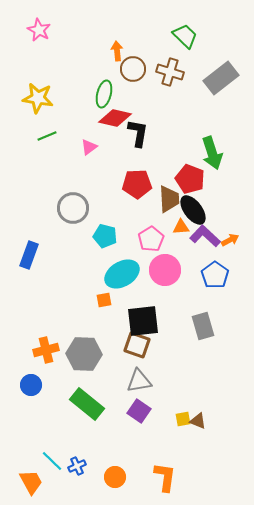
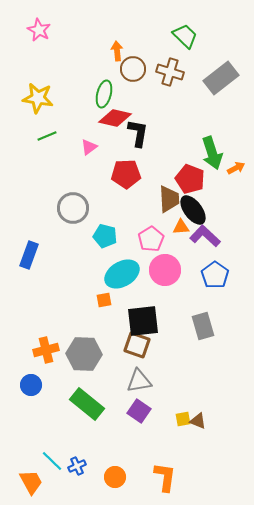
red pentagon at (137, 184): moved 11 px left, 10 px up
orange arrow at (230, 240): moved 6 px right, 72 px up
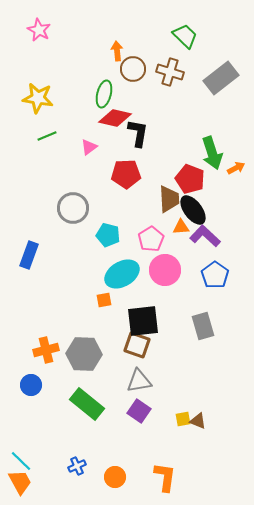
cyan pentagon at (105, 236): moved 3 px right, 1 px up
cyan line at (52, 461): moved 31 px left
orange trapezoid at (31, 482): moved 11 px left
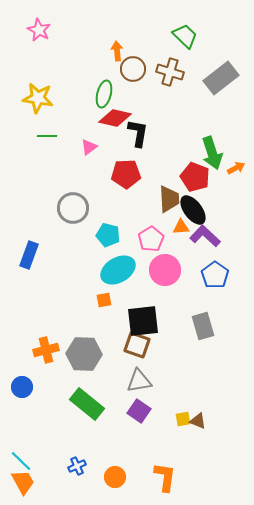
green line at (47, 136): rotated 24 degrees clockwise
red pentagon at (190, 179): moved 5 px right, 2 px up
cyan ellipse at (122, 274): moved 4 px left, 4 px up
blue circle at (31, 385): moved 9 px left, 2 px down
orange trapezoid at (20, 482): moved 3 px right
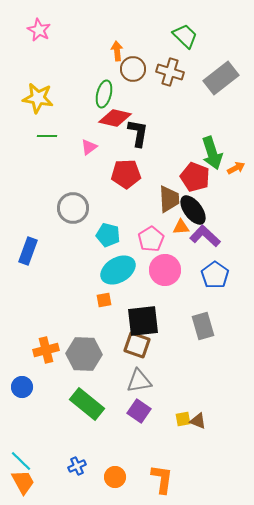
blue rectangle at (29, 255): moved 1 px left, 4 px up
orange L-shape at (165, 477): moved 3 px left, 2 px down
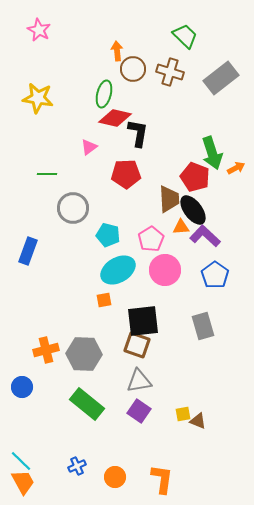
green line at (47, 136): moved 38 px down
yellow square at (183, 419): moved 5 px up
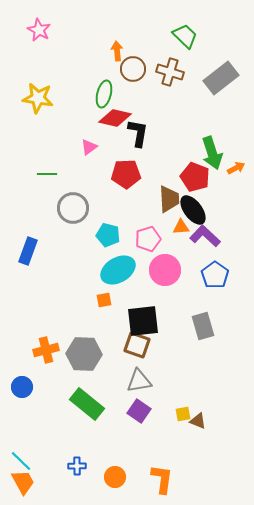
pink pentagon at (151, 239): moved 3 px left; rotated 15 degrees clockwise
blue cross at (77, 466): rotated 24 degrees clockwise
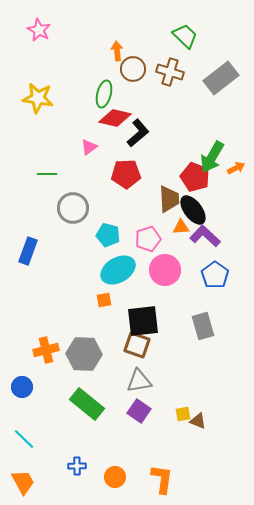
black L-shape at (138, 133): rotated 40 degrees clockwise
green arrow at (212, 153): moved 4 px down; rotated 48 degrees clockwise
cyan line at (21, 461): moved 3 px right, 22 px up
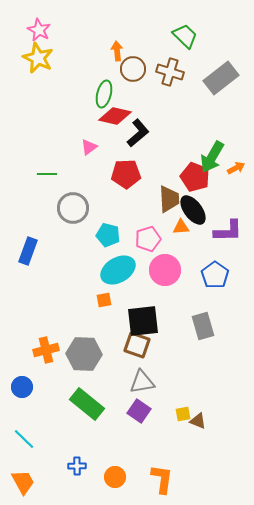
yellow star at (38, 98): moved 40 px up; rotated 16 degrees clockwise
red diamond at (115, 118): moved 2 px up
purple L-shape at (205, 236): moved 23 px right, 5 px up; rotated 136 degrees clockwise
gray triangle at (139, 381): moved 3 px right, 1 px down
